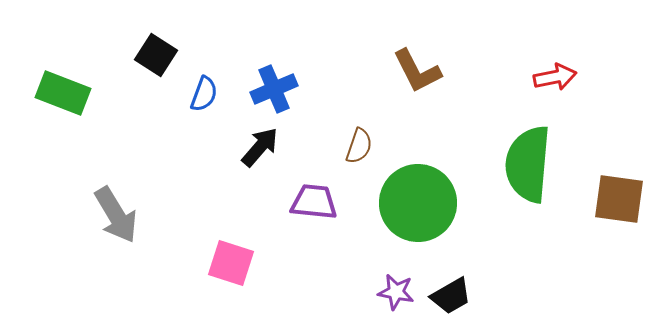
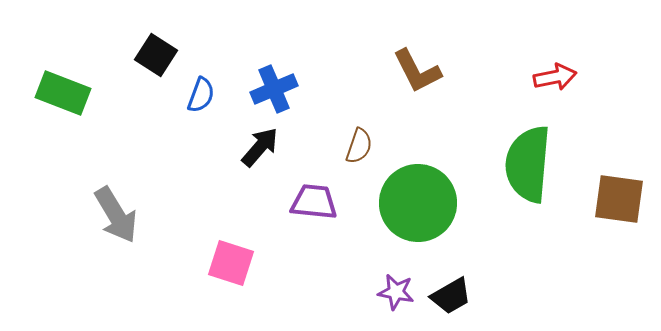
blue semicircle: moved 3 px left, 1 px down
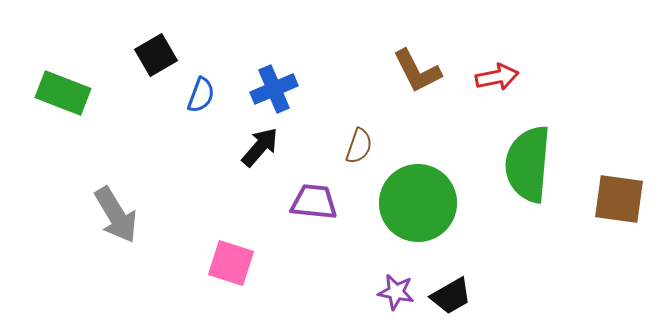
black square: rotated 27 degrees clockwise
red arrow: moved 58 px left
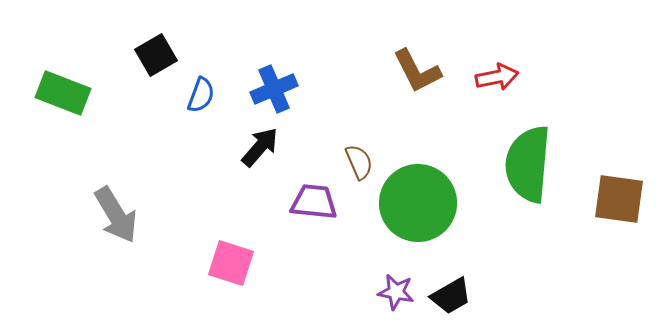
brown semicircle: moved 16 px down; rotated 42 degrees counterclockwise
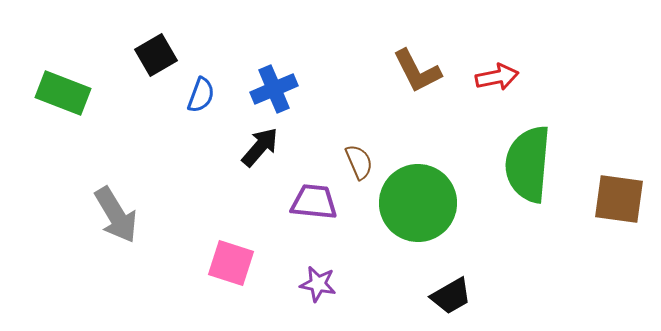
purple star: moved 78 px left, 8 px up
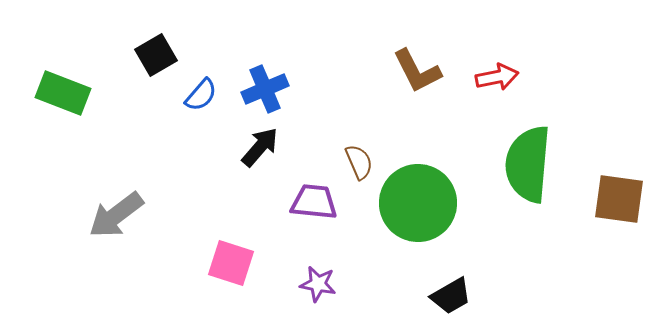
blue cross: moved 9 px left
blue semicircle: rotated 21 degrees clockwise
gray arrow: rotated 84 degrees clockwise
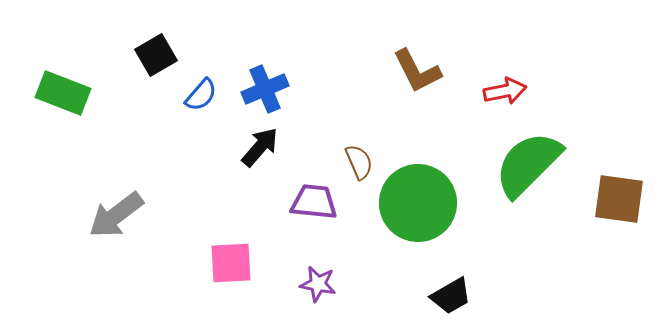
red arrow: moved 8 px right, 14 px down
green semicircle: rotated 40 degrees clockwise
pink square: rotated 21 degrees counterclockwise
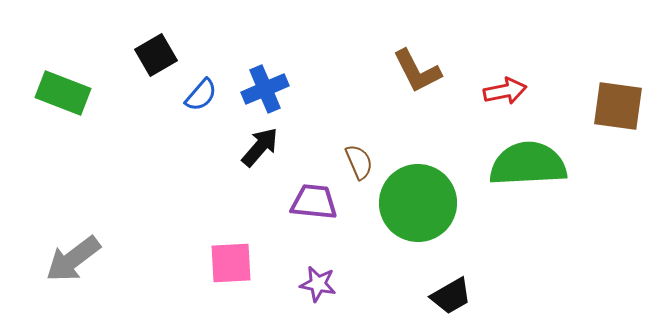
green semicircle: rotated 42 degrees clockwise
brown square: moved 1 px left, 93 px up
gray arrow: moved 43 px left, 44 px down
